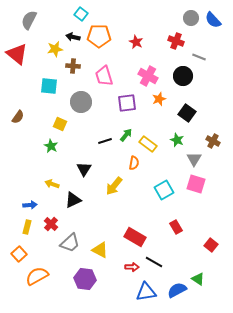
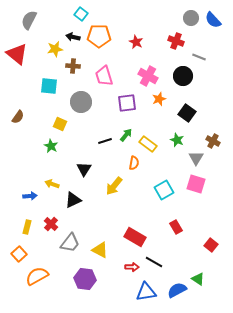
gray triangle at (194, 159): moved 2 px right, 1 px up
blue arrow at (30, 205): moved 9 px up
gray trapezoid at (70, 243): rotated 10 degrees counterclockwise
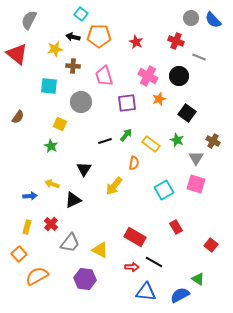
black circle at (183, 76): moved 4 px left
yellow rectangle at (148, 144): moved 3 px right
blue semicircle at (177, 290): moved 3 px right, 5 px down
blue triangle at (146, 292): rotated 15 degrees clockwise
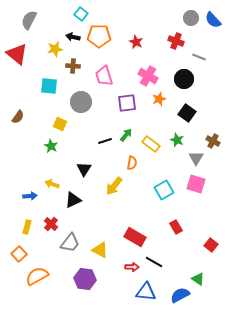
black circle at (179, 76): moved 5 px right, 3 px down
orange semicircle at (134, 163): moved 2 px left
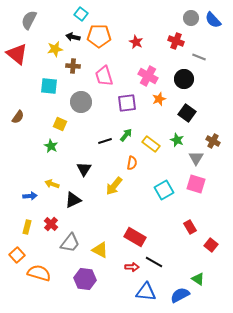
red rectangle at (176, 227): moved 14 px right
orange square at (19, 254): moved 2 px left, 1 px down
orange semicircle at (37, 276): moved 2 px right, 3 px up; rotated 45 degrees clockwise
